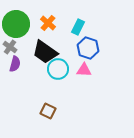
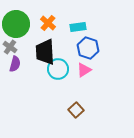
cyan rectangle: rotated 56 degrees clockwise
black trapezoid: rotated 52 degrees clockwise
pink triangle: rotated 35 degrees counterclockwise
brown square: moved 28 px right, 1 px up; rotated 21 degrees clockwise
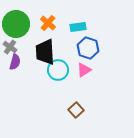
purple semicircle: moved 2 px up
cyan circle: moved 1 px down
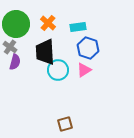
brown square: moved 11 px left, 14 px down; rotated 28 degrees clockwise
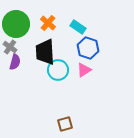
cyan rectangle: rotated 42 degrees clockwise
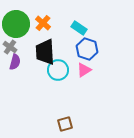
orange cross: moved 5 px left
cyan rectangle: moved 1 px right, 1 px down
blue hexagon: moved 1 px left, 1 px down
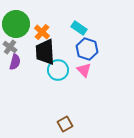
orange cross: moved 1 px left, 9 px down
pink triangle: rotated 42 degrees counterclockwise
brown square: rotated 14 degrees counterclockwise
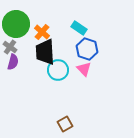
purple semicircle: moved 2 px left
pink triangle: moved 1 px up
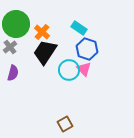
gray cross: rotated 16 degrees clockwise
black trapezoid: rotated 36 degrees clockwise
purple semicircle: moved 11 px down
cyan circle: moved 11 px right
